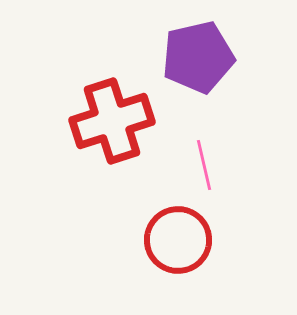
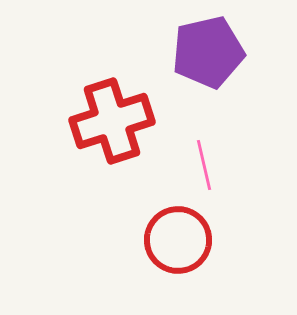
purple pentagon: moved 10 px right, 5 px up
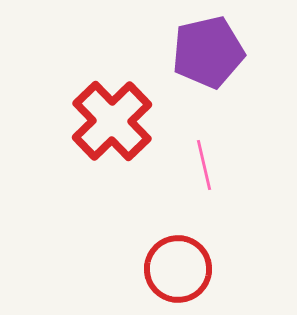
red cross: rotated 26 degrees counterclockwise
red circle: moved 29 px down
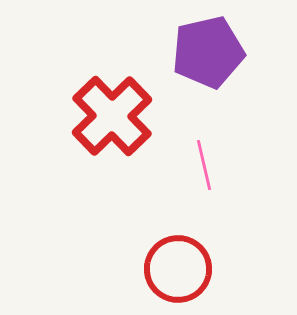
red cross: moved 5 px up
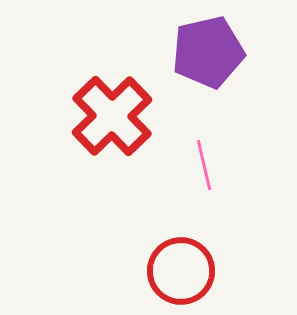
red circle: moved 3 px right, 2 px down
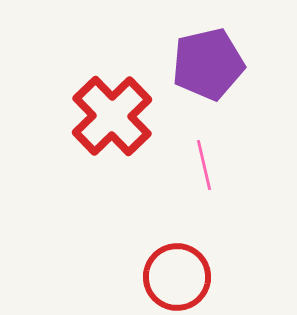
purple pentagon: moved 12 px down
red circle: moved 4 px left, 6 px down
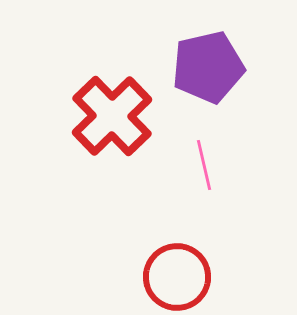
purple pentagon: moved 3 px down
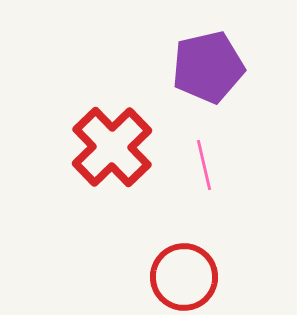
red cross: moved 31 px down
red circle: moved 7 px right
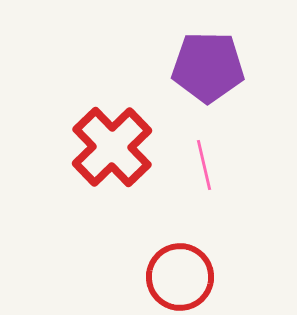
purple pentagon: rotated 14 degrees clockwise
red circle: moved 4 px left
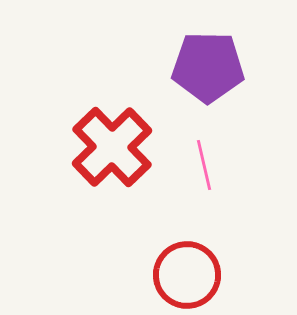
red circle: moved 7 px right, 2 px up
